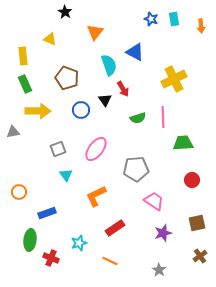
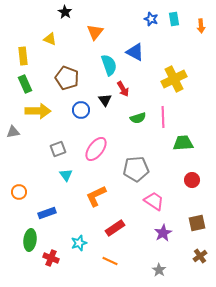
purple star: rotated 12 degrees counterclockwise
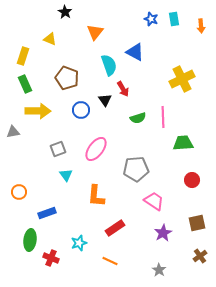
yellow rectangle: rotated 24 degrees clockwise
yellow cross: moved 8 px right
orange L-shape: rotated 60 degrees counterclockwise
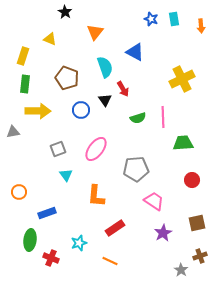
cyan semicircle: moved 4 px left, 2 px down
green rectangle: rotated 30 degrees clockwise
brown cross: rotated 16 degrees clockwise
gray star: moved 22 px right
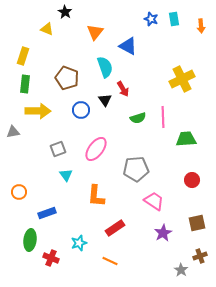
yellow triangle: moved 3 px left, 10 px up
blue triangle: moved 7 px left, 6 px up
green trapezoid: moved 3 px right, 4 px up
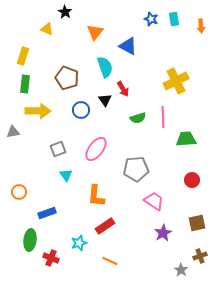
yellow cross: moved 6 px left, 2 px down
red rectangle: moved 10 px left, 2 px up
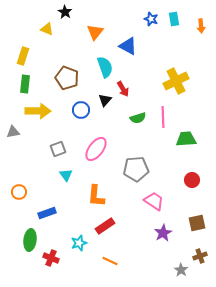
black triangle: rotated 16 degrees clockwise
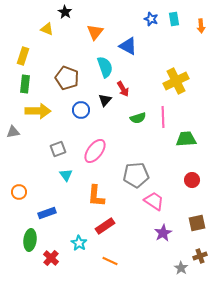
pink ellipse: moved 1 px left, 2 px down
gray pentagon: moved 6 px down
cyan star: rotated 21 degrees counterclockwise
red cross: rotated 21 degrees clockwise
gray star: moved 2 px up
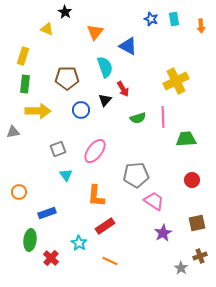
brown pentagon: rotated 20 degrees counterclockwise
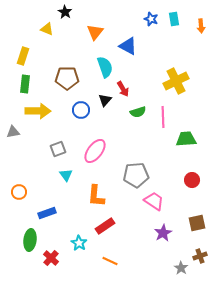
green semicircle: moved 6 px up
